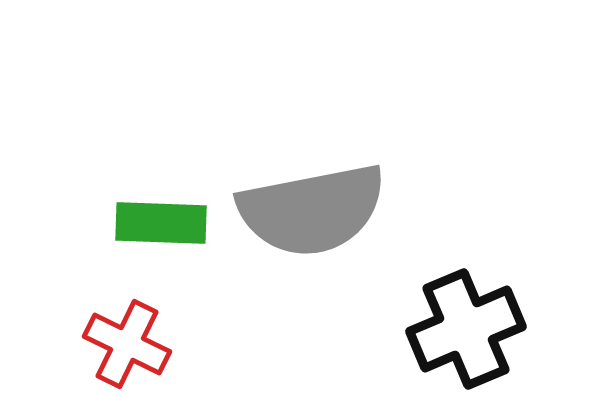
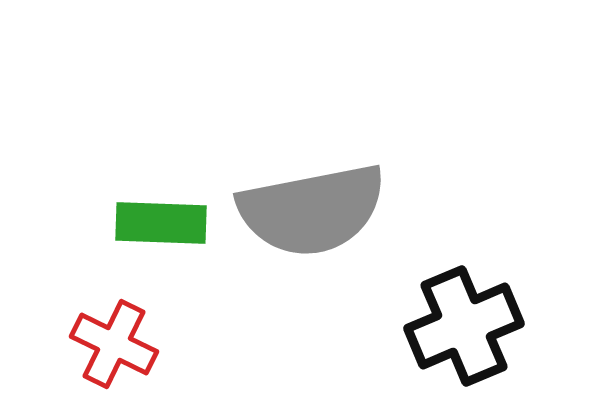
black cross: moved 2 px left, 3 px up
red cross: moved 13 px left
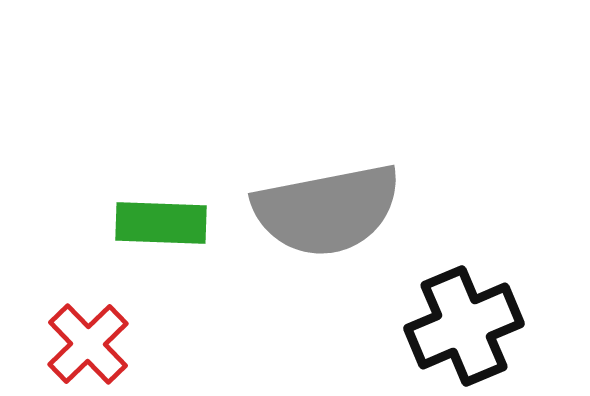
gray semicircle: moved 15 px right
red cross: moved 26 px left; rotated 20 degrees clockwise
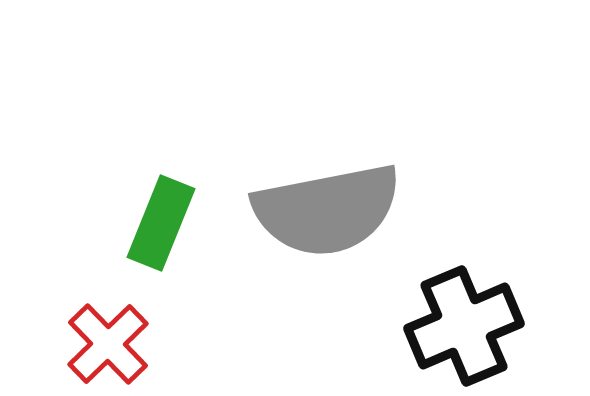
green rectangle: rotated 70 degrees counterclockwise
red cross: moved 20 px right
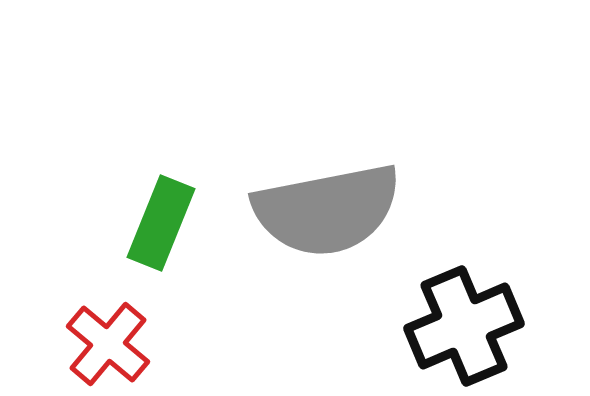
red cross: rotated 6 degrees counterclockwise
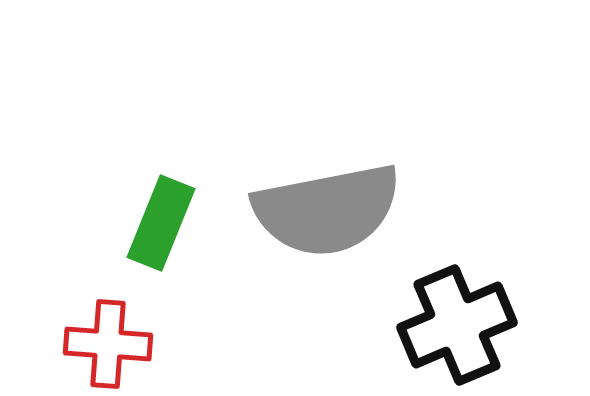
black cross: moved 7 px left, 1 px up
red cross: rotated 36 degrees counterclockwise
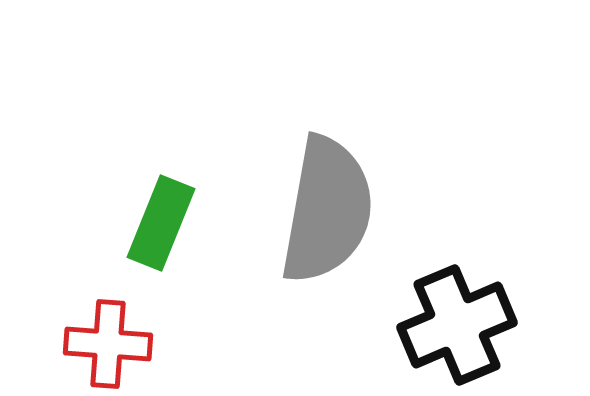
gray semicircle: rotated 69 degrees counterclockwise
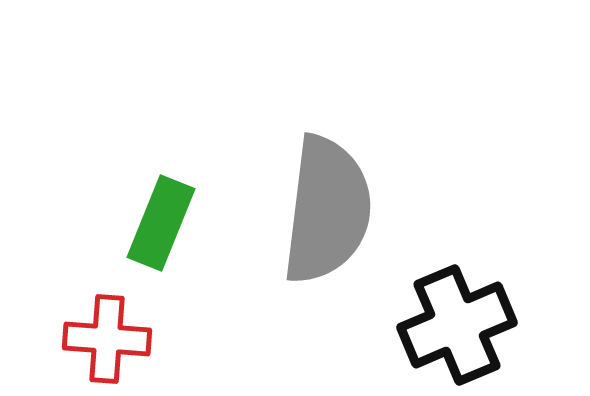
gray semicircle: rotated 3 degrees counterclockwise
red cross: moved 1 px left, 5 px up
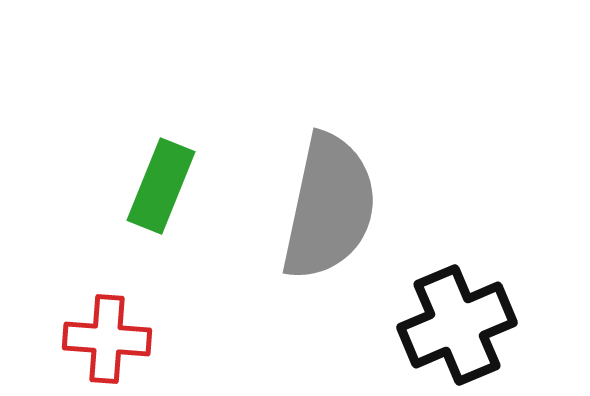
gray semicircle: moved 2 px right, 3 px up; rotated 5 degrees clockwise
green rectangle: moved 37 px up
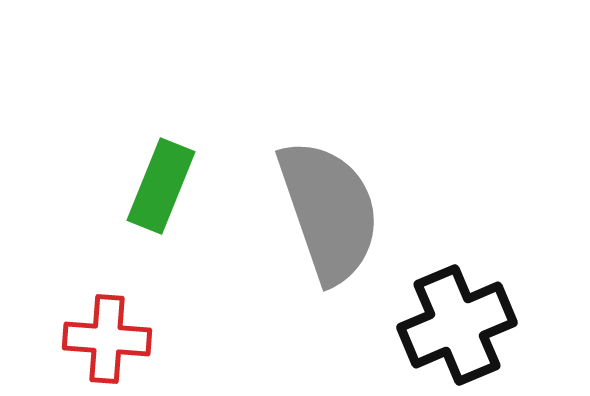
gray semicircle: moved 4 px down; rotated 31 degrees counterclockwise
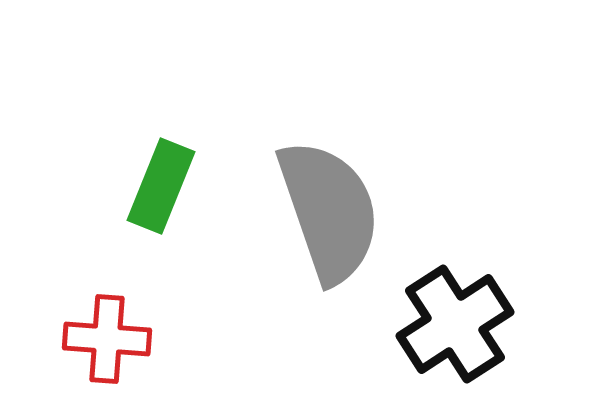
black cross: moved 2 px left, 1 px up; rotated 10 degrees counterclockwise
